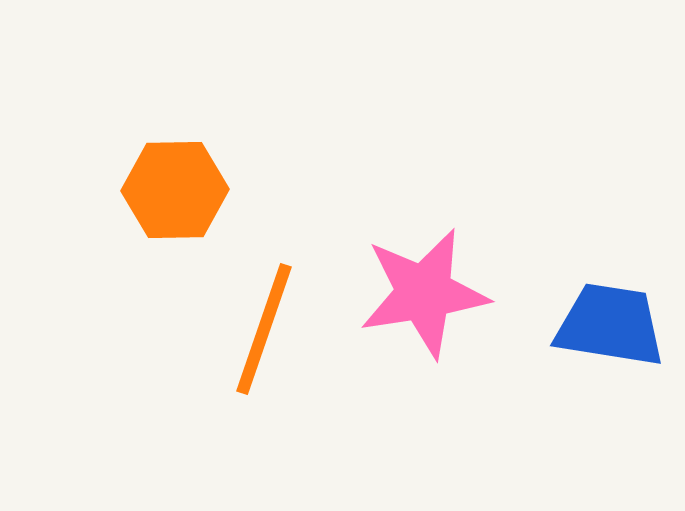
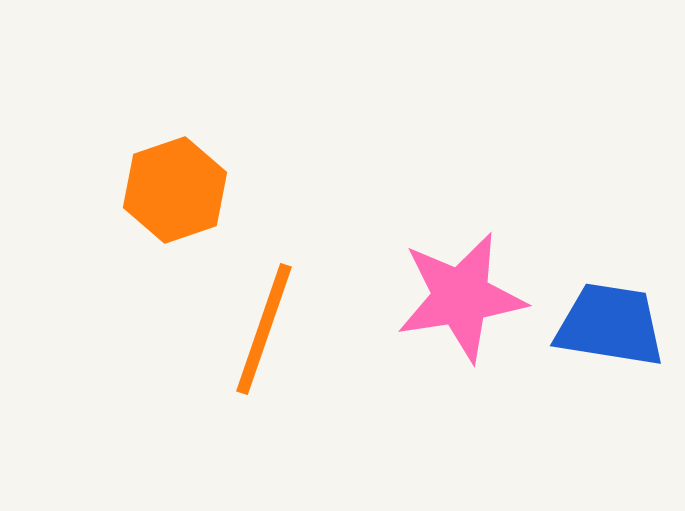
orange hexagon: rotated 18 degrees counterclockwise
pink star: moved 37 px right, 4 px down
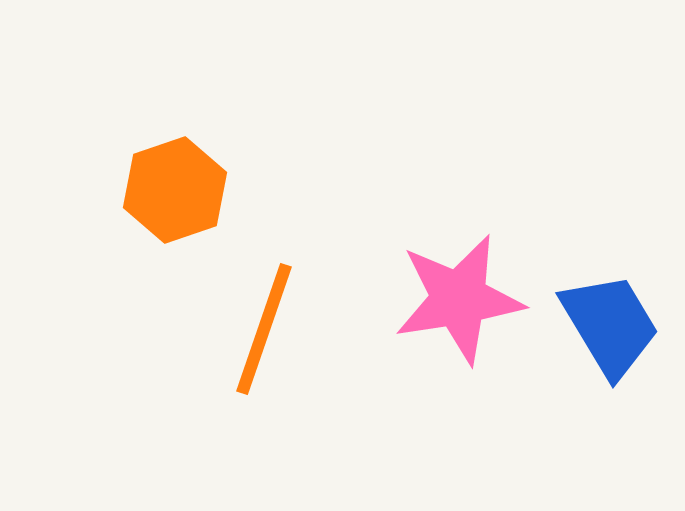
pink star: moved 2 px left, 2 px down
blue trapezoid: rotated 50 degrees clockwise
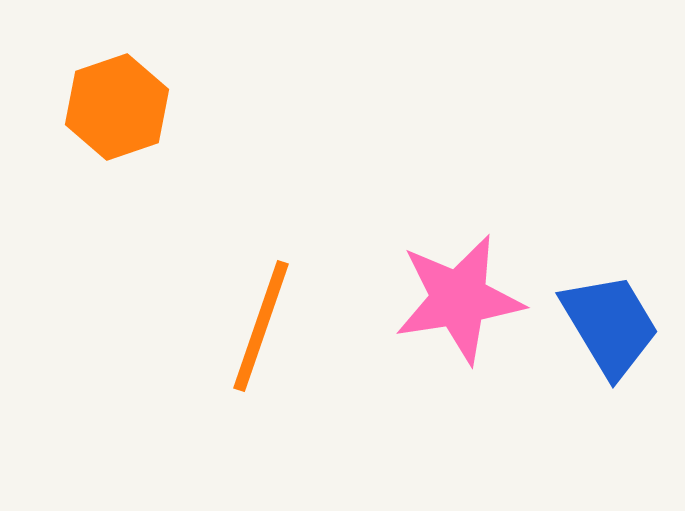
orange hexagon: moved 58 px left, 83 px up
orange line: moved 3 px left, 3 px up
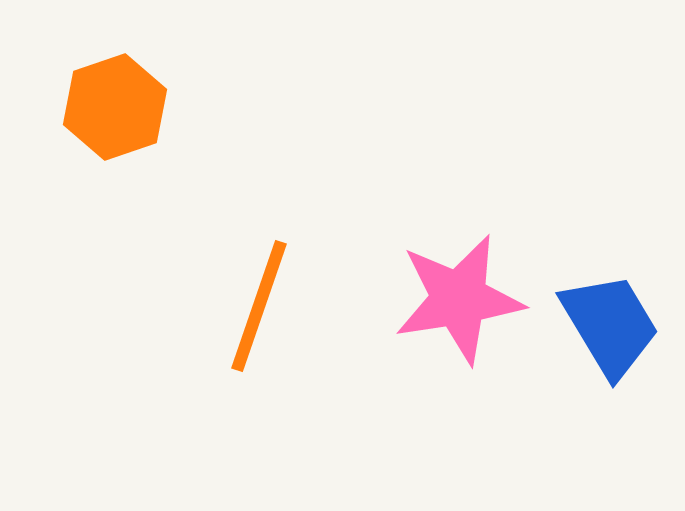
orange hexagon: moved 2 px left
orange line: moved 2 px left, 20 px up
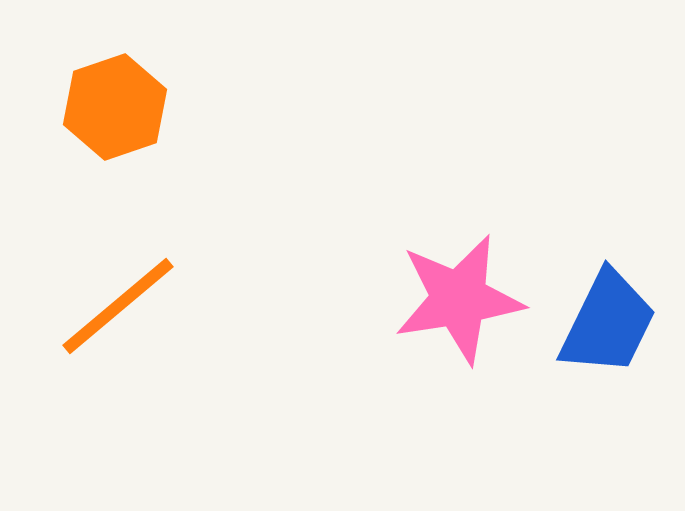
orange line: moved 141 px left; rotated 31 degrees clockwise
blue trapezoid: moved 2 px left, 2 px up; rotated 57 degrees clockwise
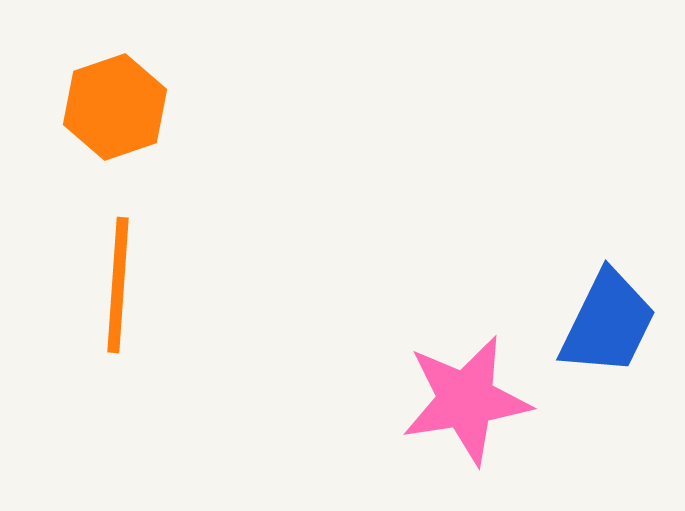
pink star: moved 7 px right, 101 px down
orange line: moved 21 px up; rotated 46 degrees counterclockwise
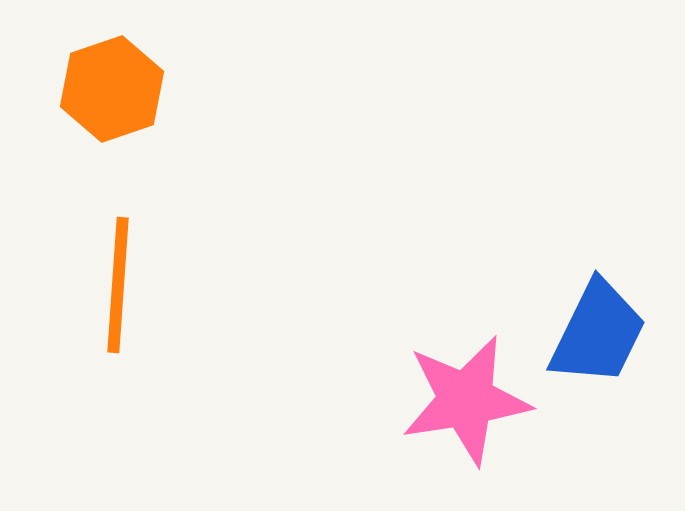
orange hexagon: moved 3 px left, 18 px up
blue trapezoid: moved 10 px left, 10 px down
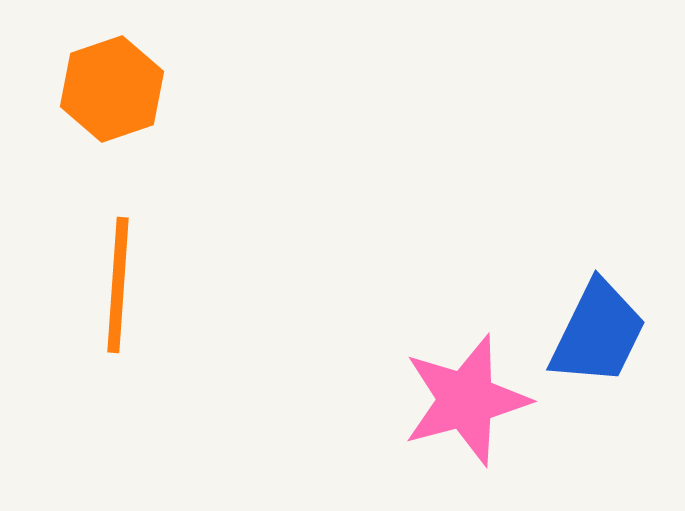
pink star: rotated 6 degrees counterclockwise
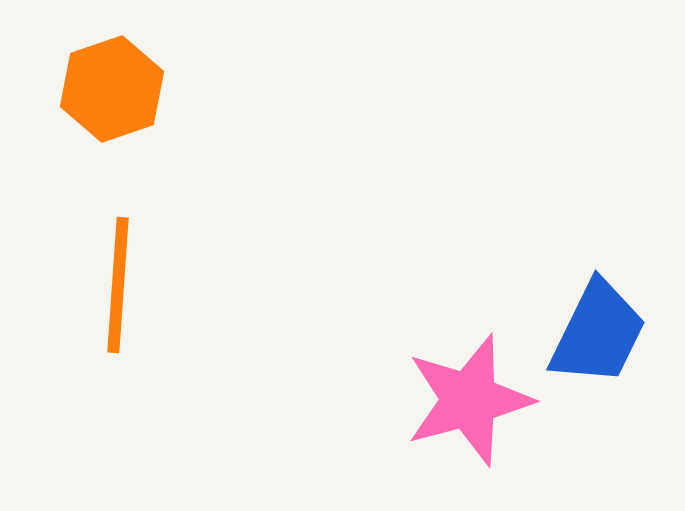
pink star: moved 3 px right
